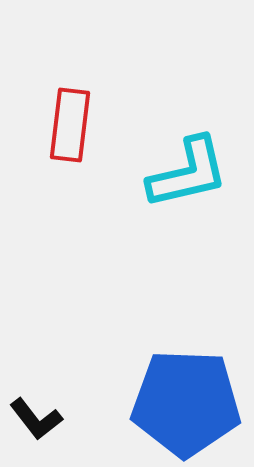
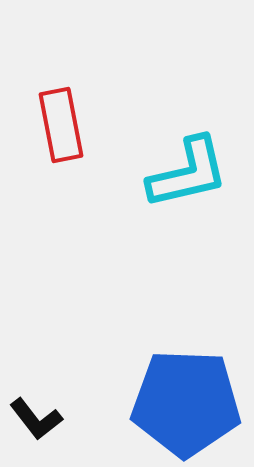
red rectangle: moved 9 px left; rotated 18 degrees counterclockwise
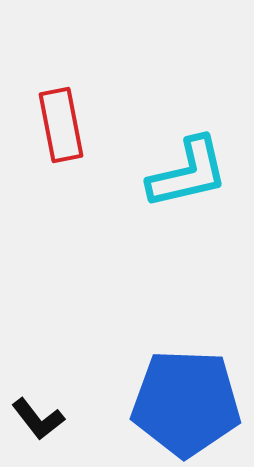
black L-shape: moved 2 px right
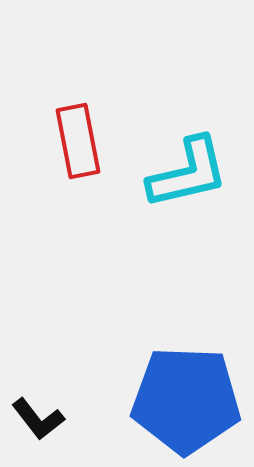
red rectangle: moved 17 px right, 16 px down
blue pentagon: moved 3 px up
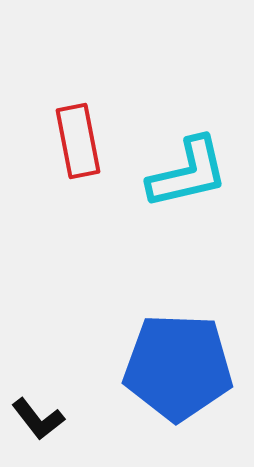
blue pentagon: moved 8 px left, 33 px up
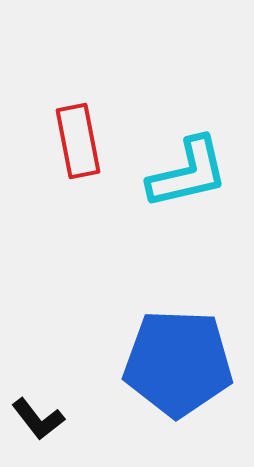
blue pentagon: moved 4 px up
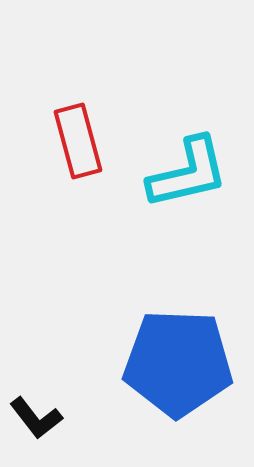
red rectangle: rotated 4 degrees counterclockwise
black L-shape: moved 2 px left, 1 px up
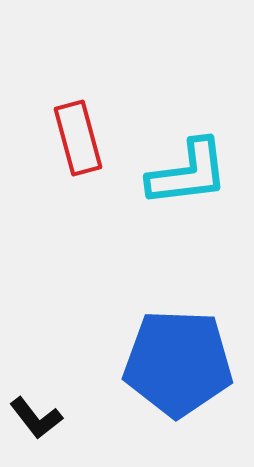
red rectangle: moved 3 px up
cyan L-shape: rotated 6 degrees clockwise
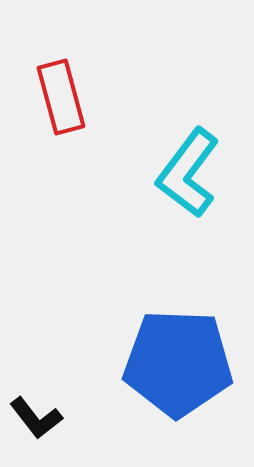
red rectangle: moved 17 px left, 41 px up
cyan L-shape: rotated 134 degrees clockwise
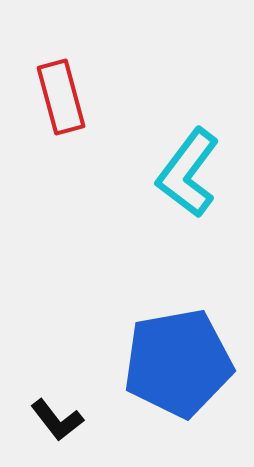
blue pentagon: rotated 12 degrees counterclockwise
black L-shape: moved 21 px right, 2 px down
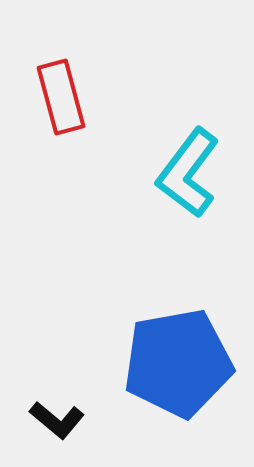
black L-shape: rotated 12 degrees counterclockwise
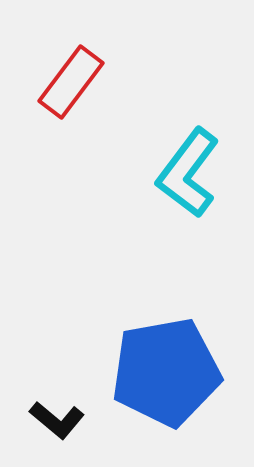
red rectangle: moved 10 px right, 15 px up; rotated 52 degrees clockwise
blue pentagon: moved 12 px left, 9 px down
